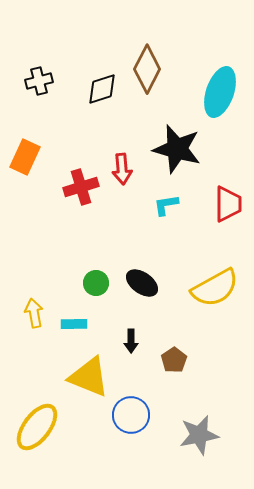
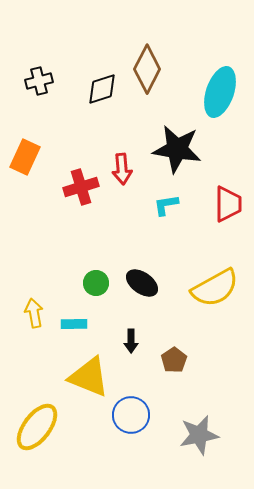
black star: rotated 6 degrees counterclockwise
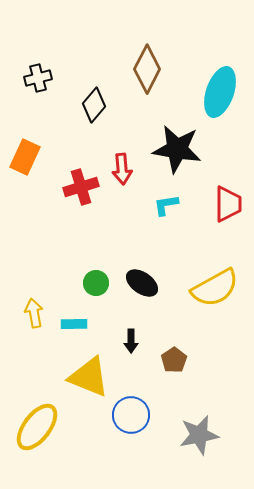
black cross: moved 1 px left, 3 px up
black diamond: moved 8 px left, 16 px down; rotated 32 degrees counterclockwise
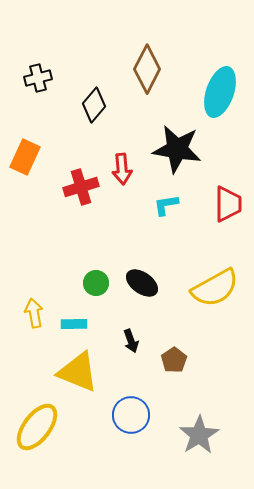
black arrow: rotated 20 degrees counterclockwise
yellow triangle: moved 11 px left, 5 px up
gray star: rotated 21 degrees counterclockwise
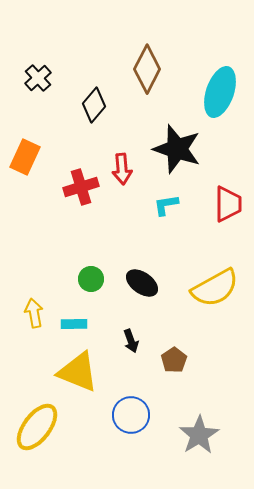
black cross: rotated 28 degrees counterclockwise
black star: rotated 9 degrees clockwise
green circle: moved 5 px left, 4 px up
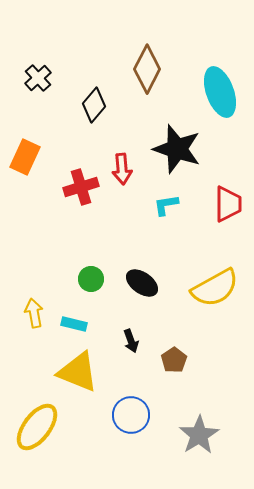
cyan ellipse: rotated 39 degrees counterclockwise
cyan rectangle: rotated 15 degrees clockwise
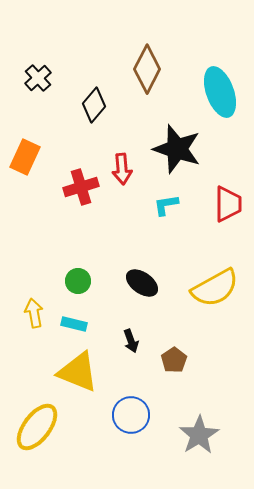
green circle: moved 13 px left, 2 px down
